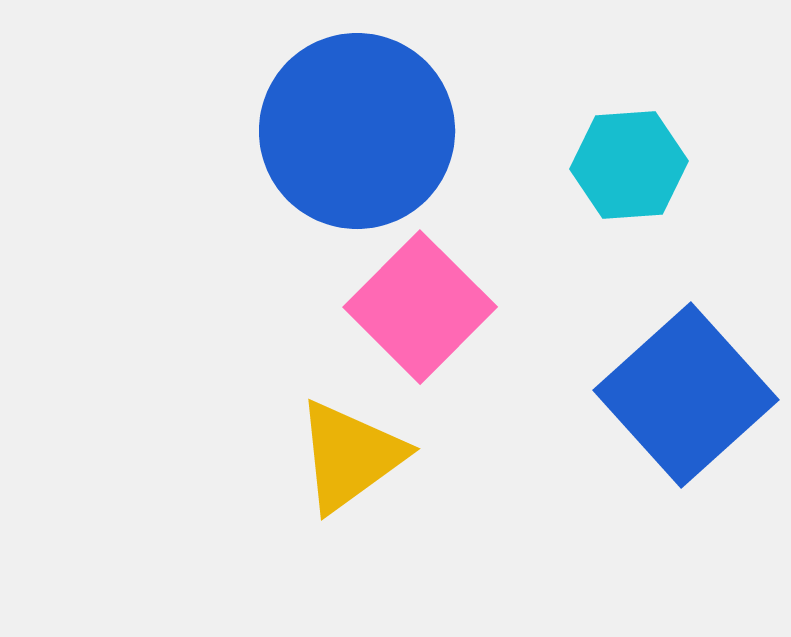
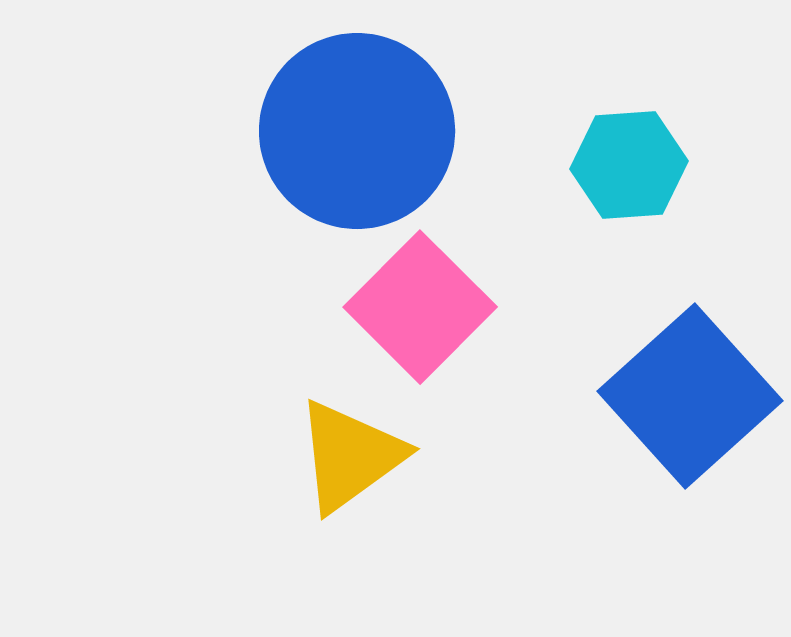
blue square: moved 4 px right, 1 px down
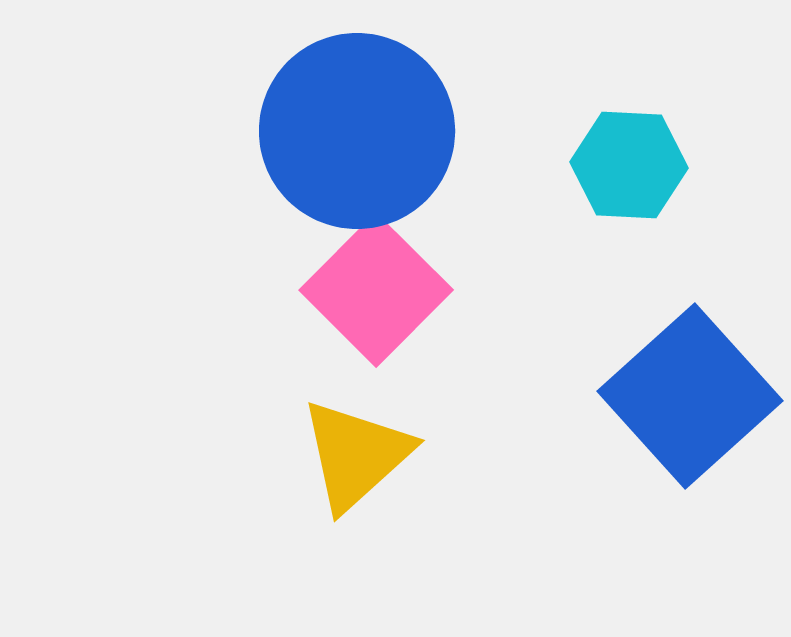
cyan hexagon: rotated 7 degrees clockwise
pink square: moved 44 px left, 17 px up
yellow triangle: moved 6 px right, 1 px up; rotated 6 degrees counterclockwise
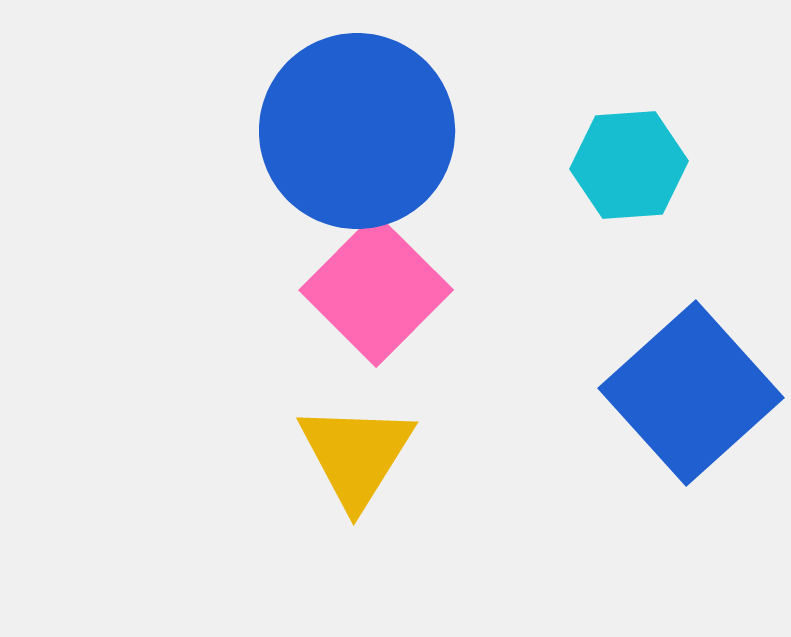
cyan hexagon: rotated 7 degrees counterclockwise
blue square: moved 1 px right, 3 px up
yellow triangle: rotated 16 degrees counterclockwise
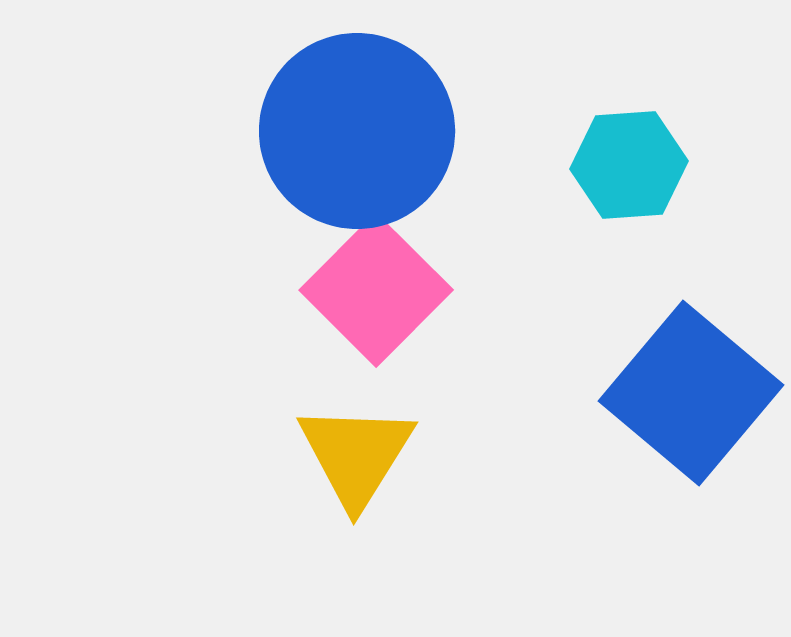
blue square: rotated 8 degrees counterclockwise
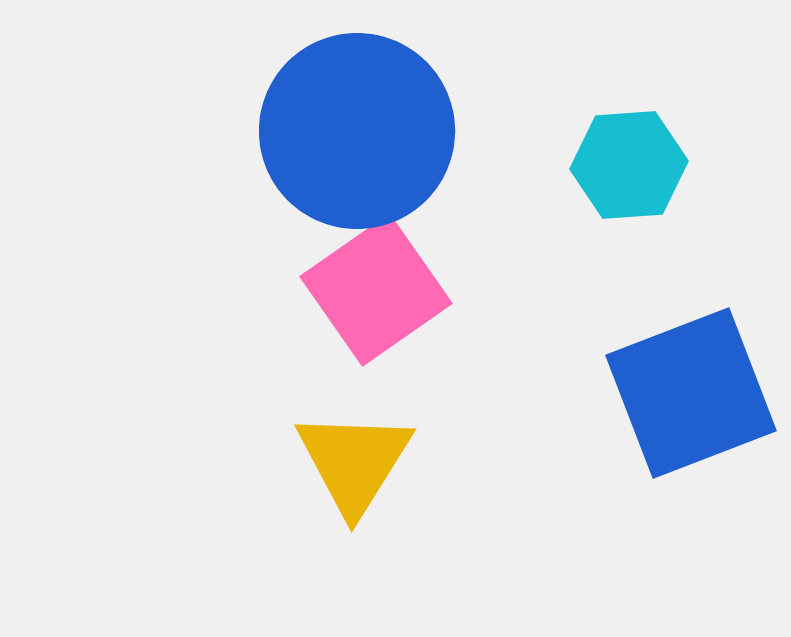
pink square: rotated 10 degrees clockwise
blue square: rotated 29 degrees clockwise
yellow triangle: moved 2 px left, 7 px down
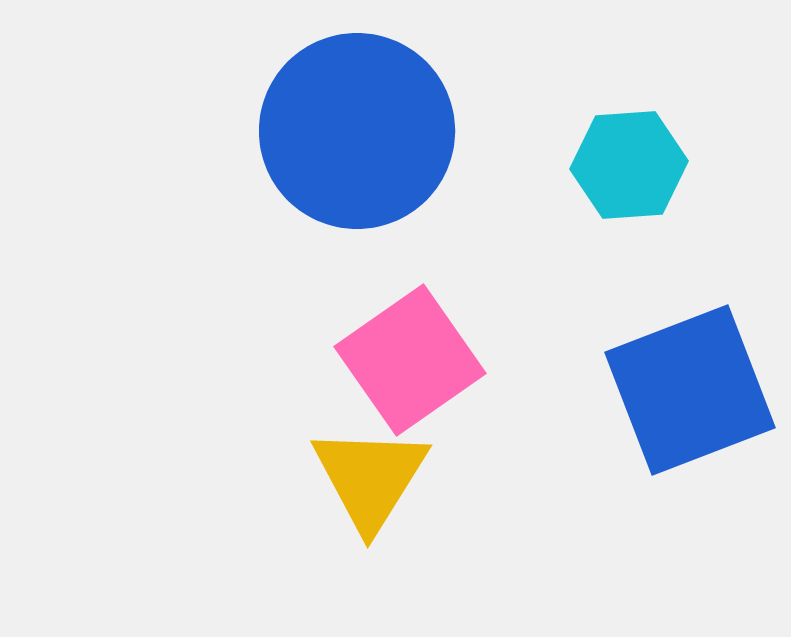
pink square: moved 34 px right, 70 px down
blue square: moved 1 px left, 3 px up
yellow triangle: moved 16 px right, 16 px down
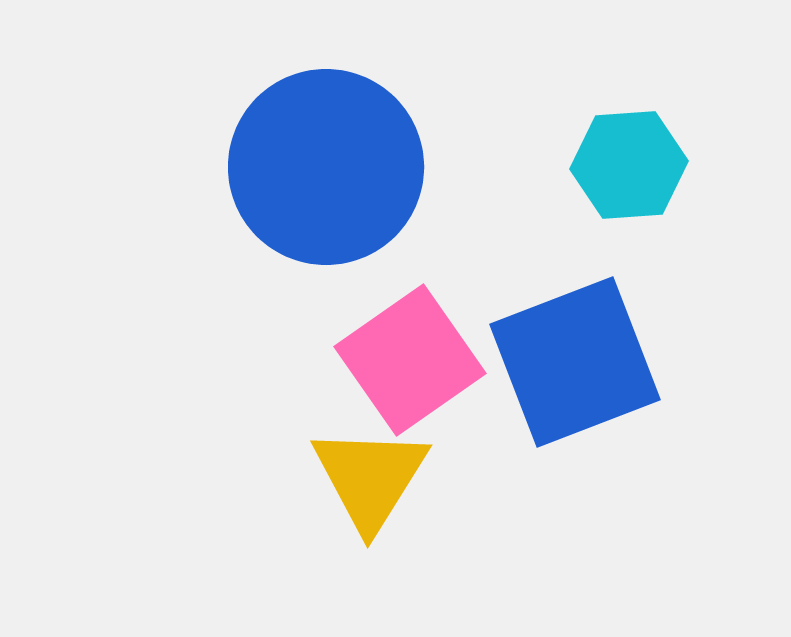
blue circle: moved 31 px left, 36 px down
blue square: moved 115 px left, 28 px up
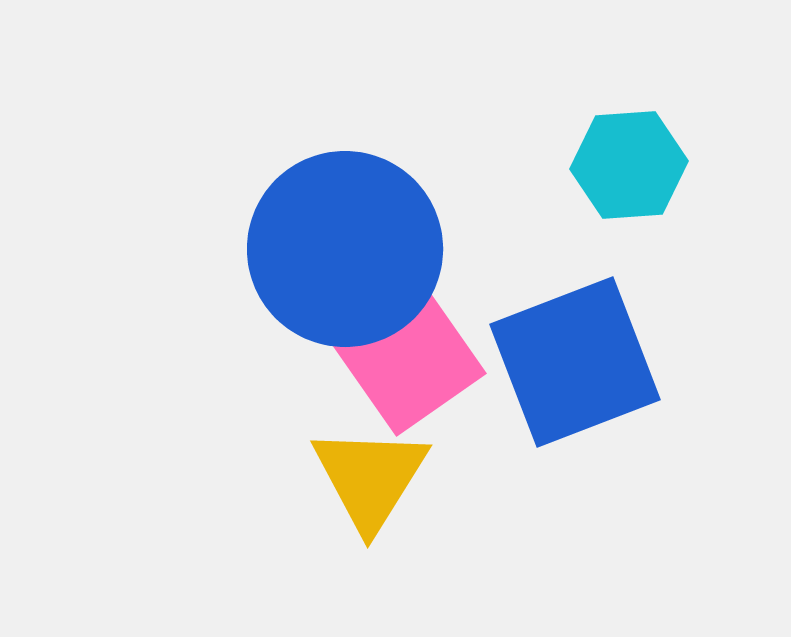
blue circle: moved 19 px right, 82 px down
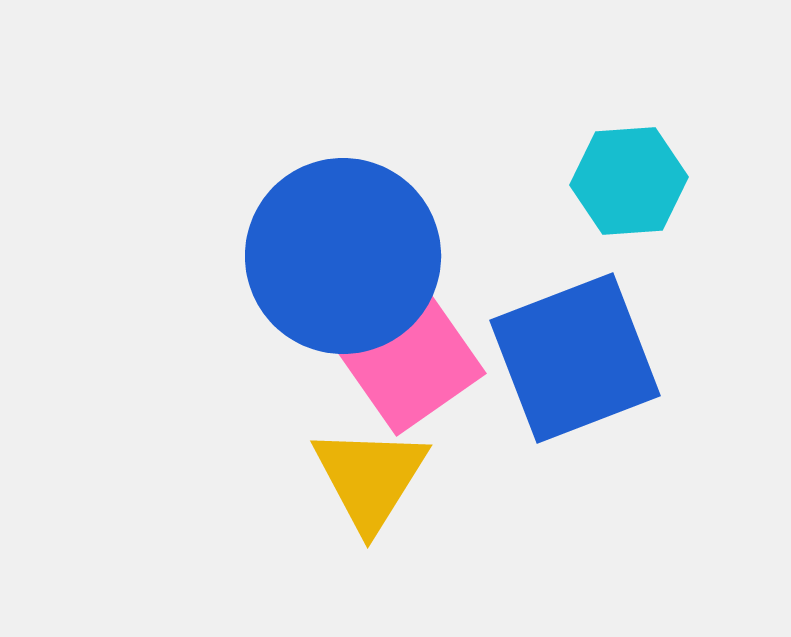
cyan hexagon: moved 16 px down
blue circle: moved 2 px left, 7 px down
blue square: moved 4 px up
